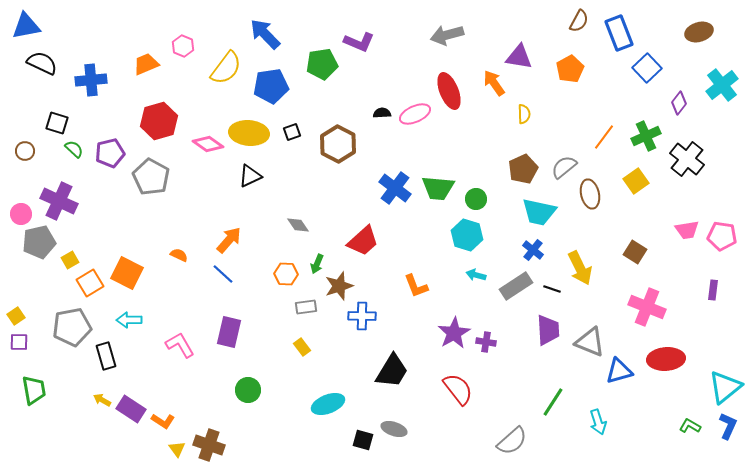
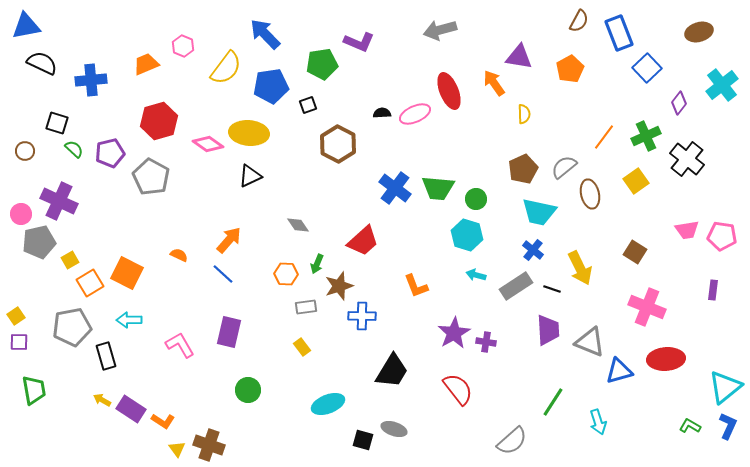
gray arrow at (447, 35): moved 7 px left, 5 px up
black square at (292, 132): moved 16 px right, 27 px up
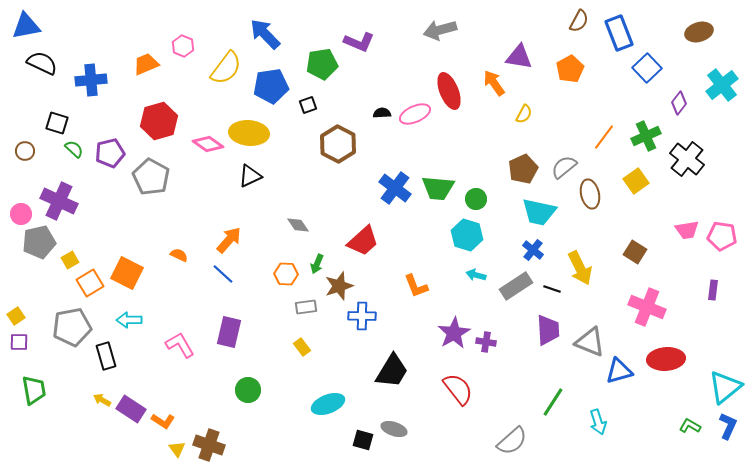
yellow semicircle at (524, 114): rotated 30 degrees clockwise
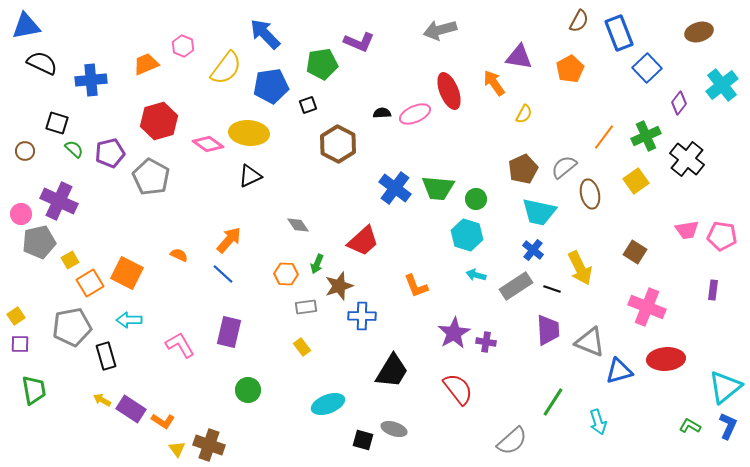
purple square at (19, 342): moved 1 px right, 2 px down
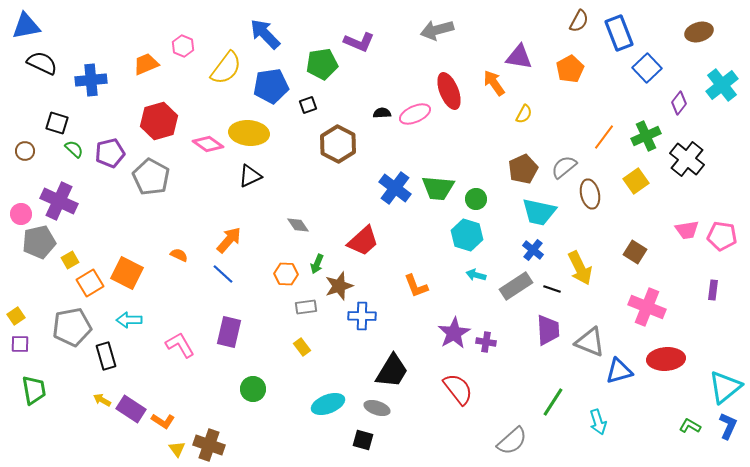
gray arrow at (440, 30): moved 3 px left
green circle at (248, 390): moved 5 px right, 1 px up
gray ellipse at (394, 429): moved 17 px left, 21 px up
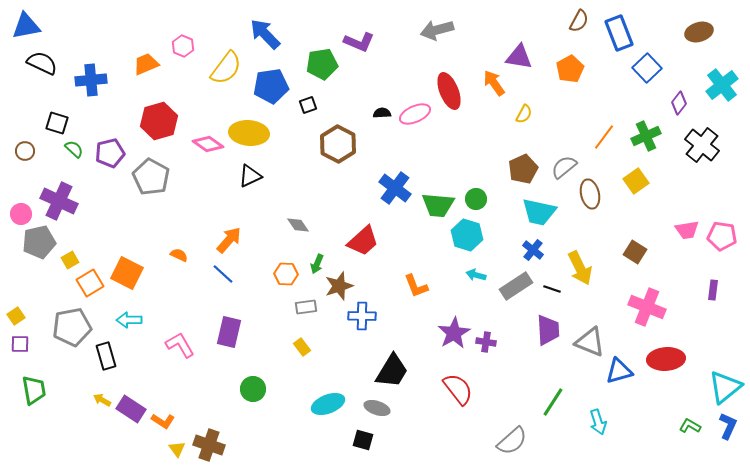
black cross at (687, 159): moved 15 px right, 14 px up
green trapezoid at (438, 188): moved 17 px down
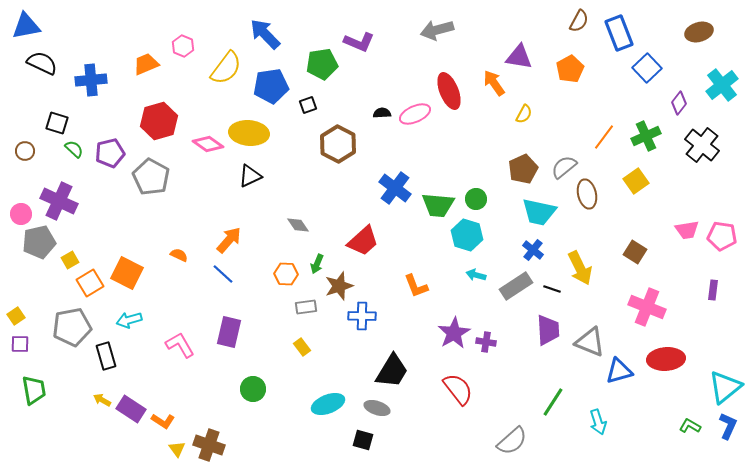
brown ellipse at (590, 194): moved 3 px left
cyan arrow at (129, 320): rotated 15 degrees counterclockwise
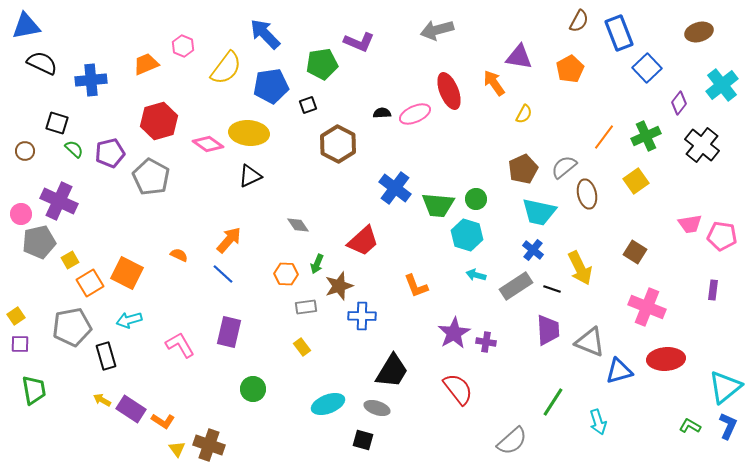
pink trapezoid at (687, 230): moved 3 px right, 6 px up
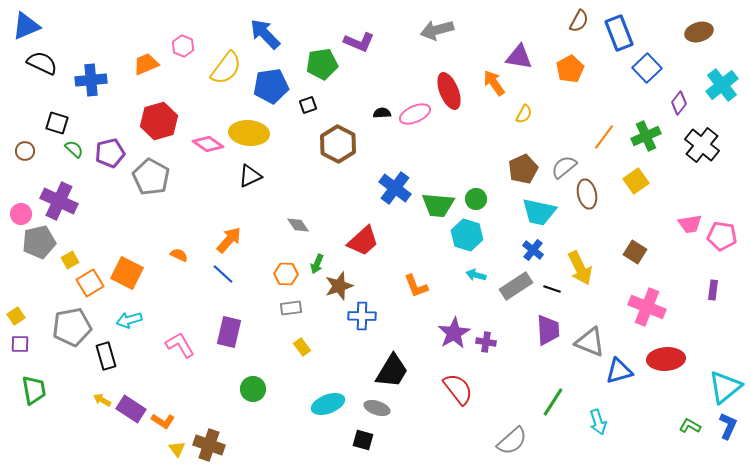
blue triangle at (26, 26): rotated 12 degrees counterclockwise
gray rectangle at (306, 307): moved 15 px left, 1 px down
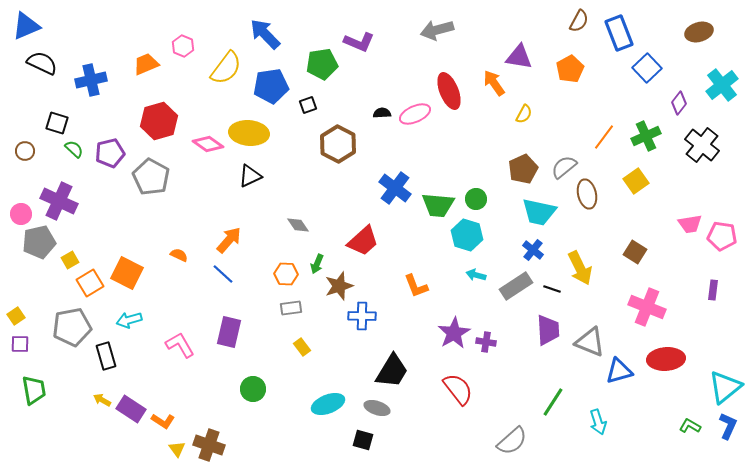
blue cross at (91, 80): rotated 8 degrees counterclockwise
